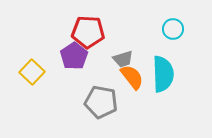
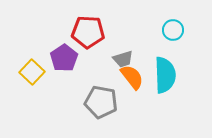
cyan circle: moved 1 px down
purple pentagon: moved 10 px left, 2 px down
cyan semicircle: moved 2 px right, 1 px down
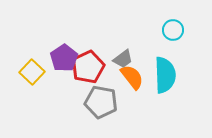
red pentagon: moved 35 px down; rotated 28 degrees counterclockwise
gray trapezoid: rotated 20 degrees counterclockwise
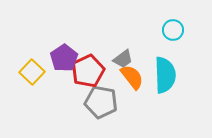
red pentagon: moved 4 px down
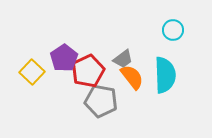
gray pentagon: moved 1 px up
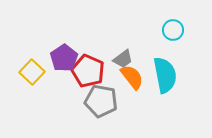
red pentagon: rotated 24 degrees counterclockwise
cyan semicircle: rotated 9 degrees counterclockwise
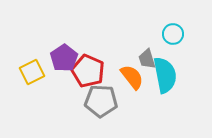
cyan circle: moved 4 px down
gray trapezoid: moved 24 px right; rotated 110 degrees clockwise
yellow square: rotated 20 degrees clockwise
gray pentagon: rotated 8 degrees counterclockwise
